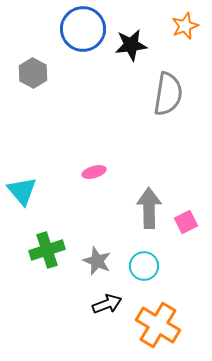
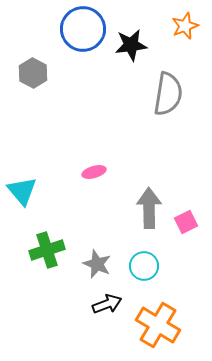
gray star: moved 3 px down
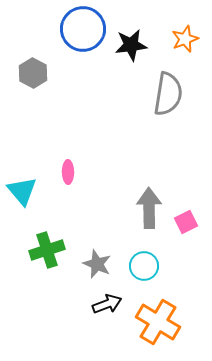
orange star: moved 13 px down
pink ellipse: moved 26 px left; rotated 75 degrees counterclockwise
orange cross: moved 3 px up
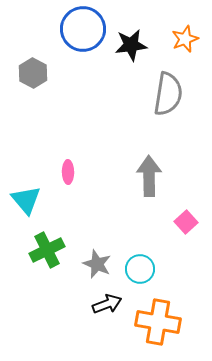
cyan triangle: moved 4 px right, 9 px down
gray arrow: moved 32 px up
pink square: rotated 15 degrees counterclockwise
green cross: rotated 8 degrees counterclockwise
cyan circle: moved 4 px left, 3 px down
orange cross: rotated 21 degrees counterclockwise
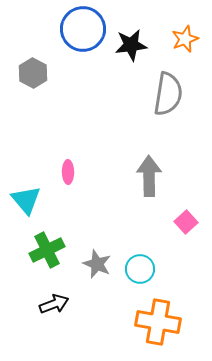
black arrow: moved 53 px left
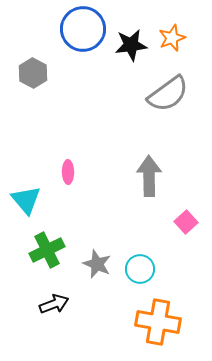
orange star: moved 13 px left, 1 px up
gray semicircle: rotated 45 degrees clockwise
